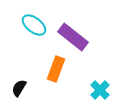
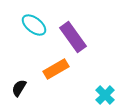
purple rectangle: rotated 16 degrees clockwise
orange rectangle: rotated 40 degrees clockwise
cyan cross: moved 5 px right, 5 px down
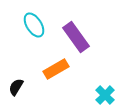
cyan ellipse: rotated 20 degrees clockwise
purple rectangle: moved 3 px right
black semicircle: moved 3 px left, 1 px up
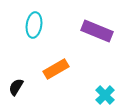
cyan ellipse: rotated 40 degrees clockwise
purple rectangle: moved 21 px right, 6 px up; rotated 32 degrees counterclockwise
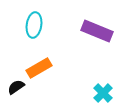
orange rectangle: moved 17 px left, 1 px up
black semicircle: rotated 24 degrees clockwise
cyan cross: moved 2 px left, 2 px up
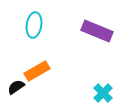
orange rectangle: moved 2 px left, 3 px down
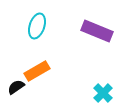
cyan ellipse: moved 3 px right, 1 px down; rotated 10 degrees clockwise
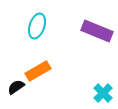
orange rectangle: moved 1 px right
